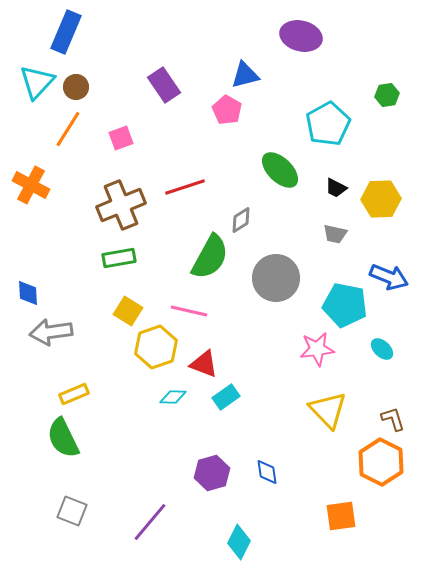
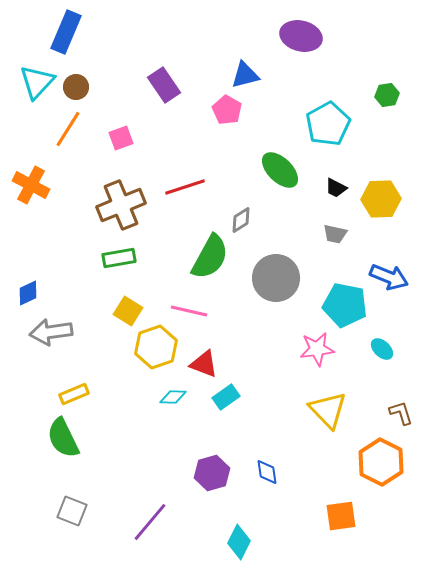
blue diamond at (28, 293): rotated 68 degrees clockwise
brown L-shape at (393, 419): moved 8 px right, 6 px up
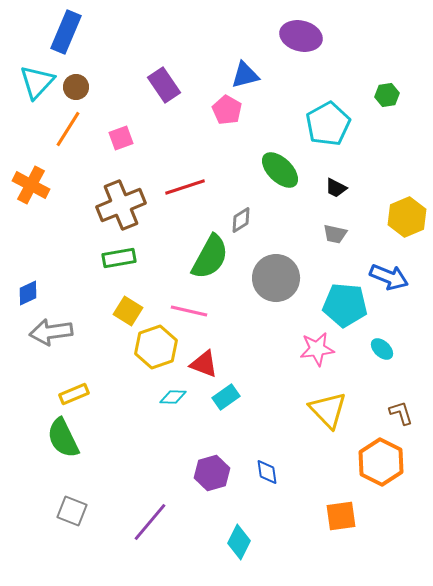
yellow hexagon at (381, 199): moved 26 px right, 18 px down; rotated 21 degrees counterclockwise
cyan pentagon at (345, 305): rotated 6 degrees counterclockwise
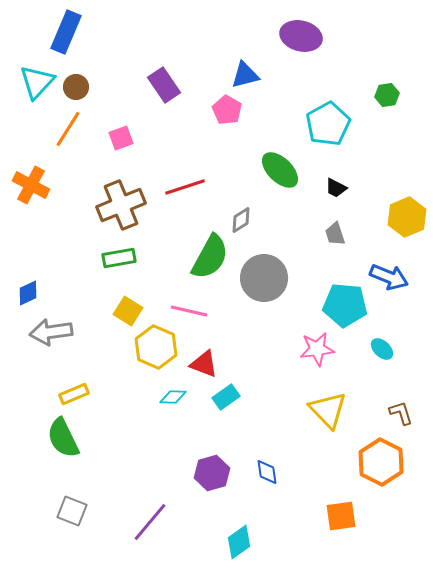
gray trapezoid at (335, 234): rotated 60 degrees clockwise
gray circle at (276, 278): moved 12 px left
yellow hexagon at (156, 347): rotated 18 degrees counterclockwise
cyan diamond at (239, 542): rotated 28 degrees clockwise
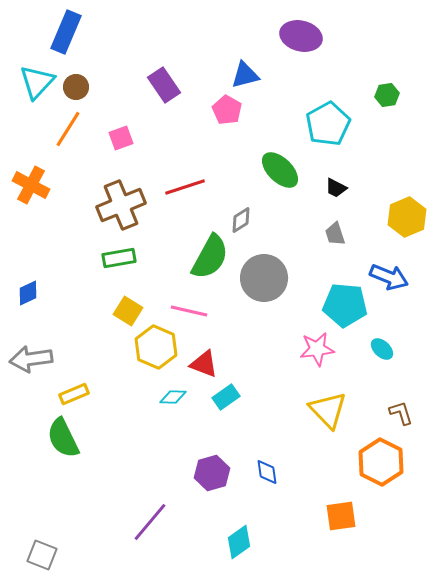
gray arrow at (51, 332): moved 20 px left, 27 px down
gray square at (72, 511): moved 30 px left, 44 px down
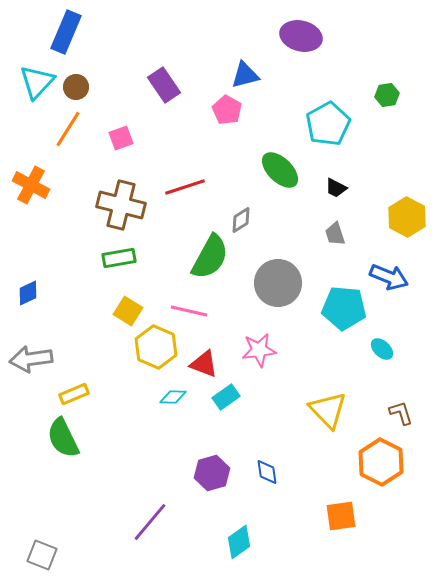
brown cross at (121, 205): rotated 36 degrees clockwise
yellow hexagon at (407, 217): rotated 9 degrees counterclockwise
gray circle at (264, 278): moved 14 px right, 5 px down
cyan pentagon at (345, 305): moved 1 px left, 3 px down
pink star at (317, 349): moved 58 px left, 1 px down
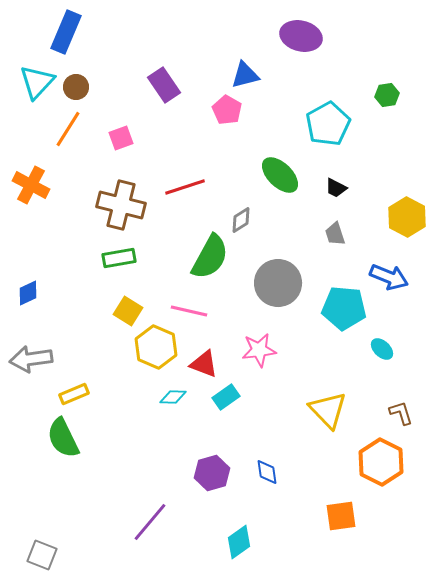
green ellipse at (280, 170): moved 5 px down
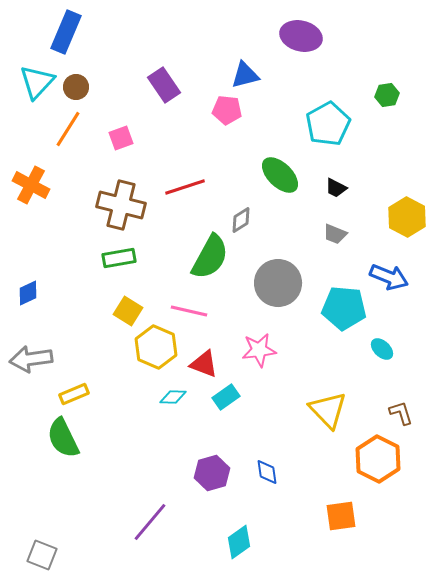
pink pentagon at (227, 110): rotated 24 degrees counterclockwise
gray trapezoid at (335, 234): rotated 50 degrees counterclockwise
orange hexagon at (381, 462): moved 3 px left, 3 px up
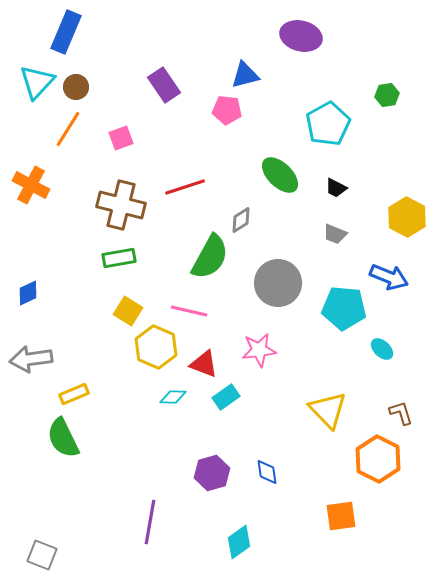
purple line at (150, 522): rotated 30 degrees counterclockwise
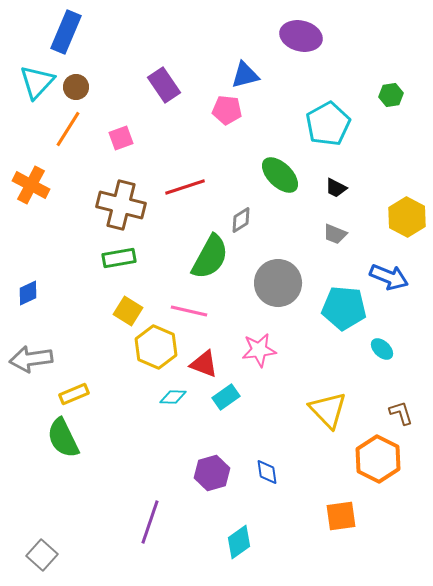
green hexagon at (387, 95): moved 4 px right
purple line at (150, 522): rotated 9 degrees clockwise
gray square at (42, 555): rotated 20 degrees clockwise
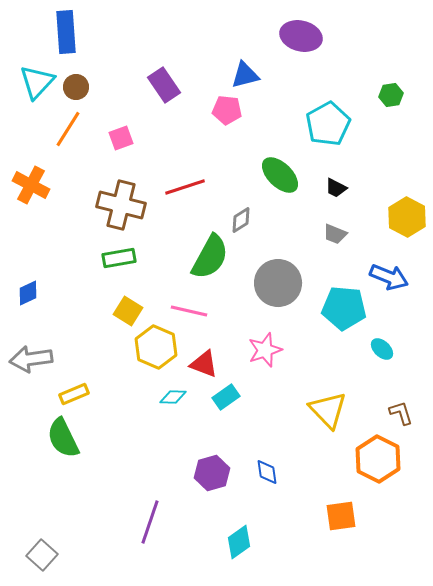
blue rectangle at (66, 32): rotated 27 degrees counterclockwise
pink star at (259, 350): moved 6 px right; rotated 12 degrees counterclockwise
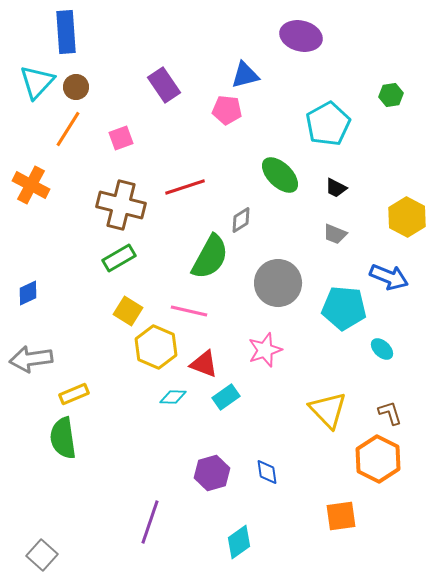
green rectangle at (119, 258): rotated 20 degrees counterclockwise
brown L-shape at (401, 413): moved 11 px left
green semicircle at (63, 438): rotated 18 degrees clockwise
